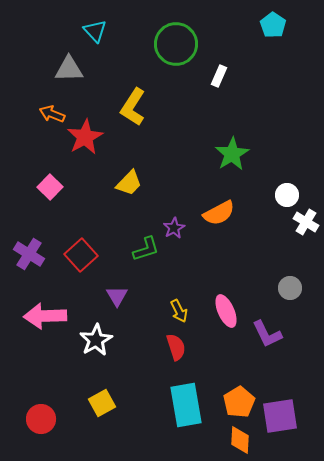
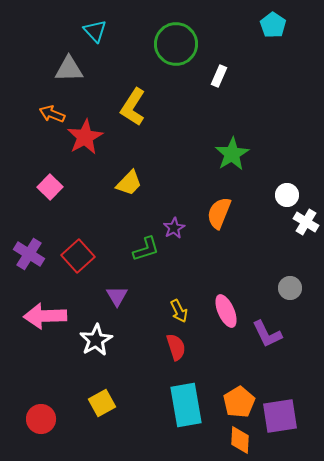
orange semicircle: rotated 140 degrees clockwise
red square: moved 3 px left, 1 px down
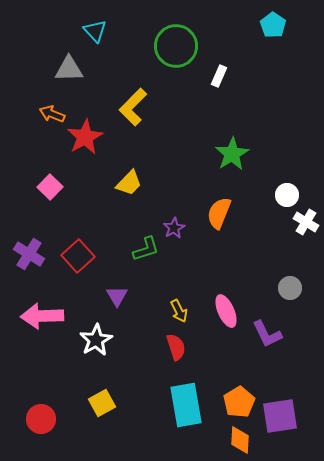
green circle: moved 2 px down
yellow L-shape: rotated 12 degrees clockwise
pink arrow: moved 3 px left
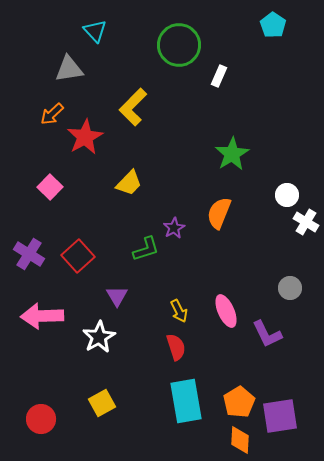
green circle: moved 3 px right, 1 px up
gray triangle: rotated 8 degrees counterclockwise
orange arrow: rotated 65 degrees counterclockwise
white star: moved 3 px right, 3 px up
cyan rectangle: moved 4 px up
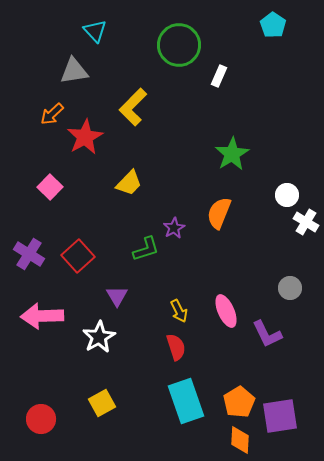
gray triangle: moved 5 px right, 2 px down
cyan rectangle: rotated 9 degrees counterclockwise
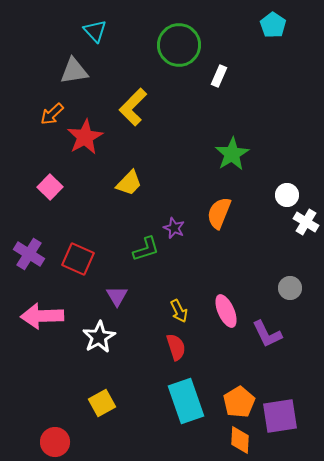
purple star: rotated 20 degrees counterclockwise
red square: moved 3 px down; rotated 24 degrees counterclockwise
red circle: moved 14 px right, 23 px down
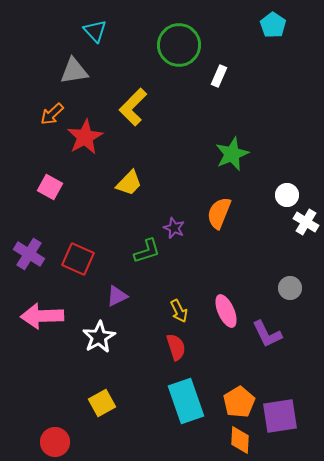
green star: rotated 8 degrees clockwise
pink square: rotated 15 degrees counterclockwise
green L-shape: moved 1 px right, 2 px down
purple triangle: rotated 35 degrees clockwise
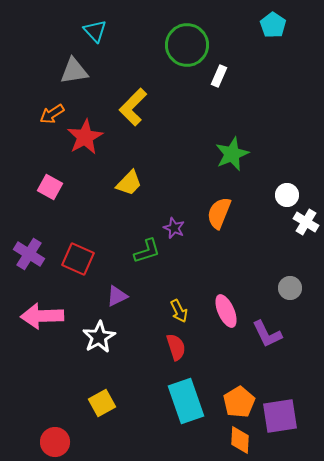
green circle: moved 8 px right
orange arrow: rotated 10 degrees clockwise
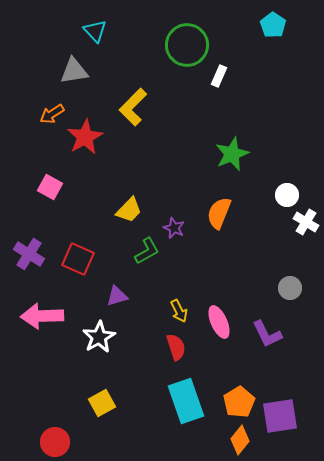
yellow trapezoid: moved 27 px down
green L-shape: rotated 12 degrees counterclockwise
purple triangle: rotated 10 degrees clockwise
pink ellipse: moved 7 px left, 11 px down
orange diamond: rotated 36 degrees clockwise
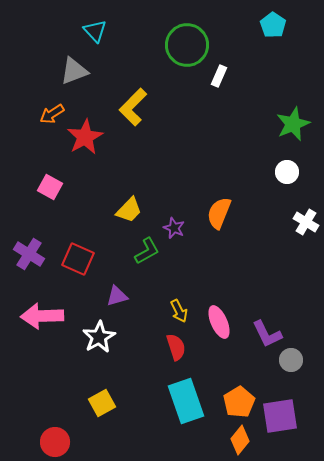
gray triangle: rotated 12 degrees counterclockwise
green star: moved 61 px right, 30 px up
white circle: moved 23 px up
gray circle: moved 1 px right, 72 px down
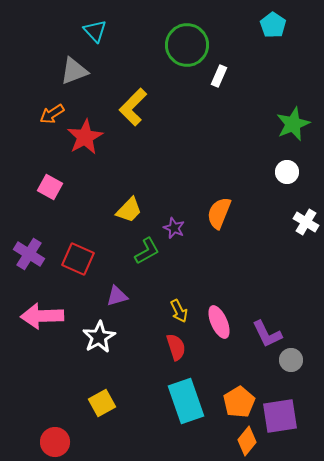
orange diamond: moved 7 px right, 1 px down
